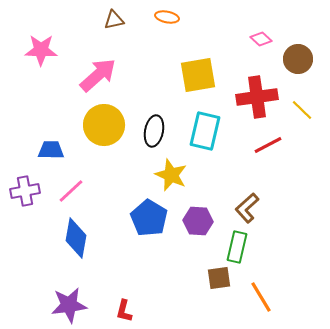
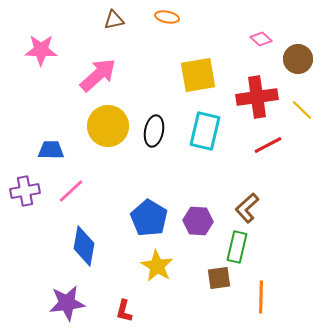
yellow circle: moved 4 px right, 1 px down
yellow star: moved 14 px left, 91 px down; rotated 8 degrees clockwise
blue diamond: moved 8 px right, 8 px down
orange line: rotated 32 degrees clockwise
purple star: moved 2 px left, 2 px up
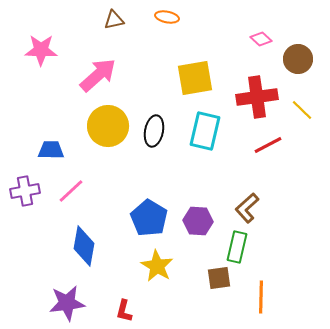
yellow square: moved 3 px left, 3 px down
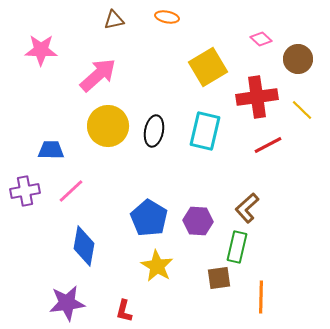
yellow square: moved 13 px right, 11 px up; rotated 21 degrees counterclockwise
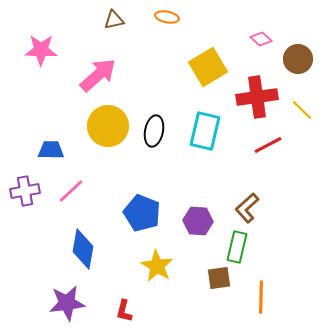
blue pentagon: moved 7 px left, 5 px up; rotated 9 degrees counterclockwise
blue diamond: moved 1 px left, 3 px down
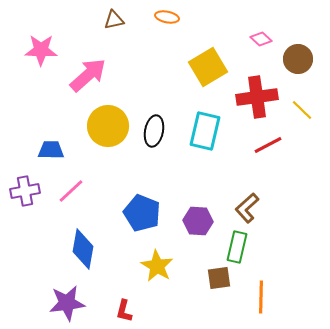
pink arrow: moved 10 px left
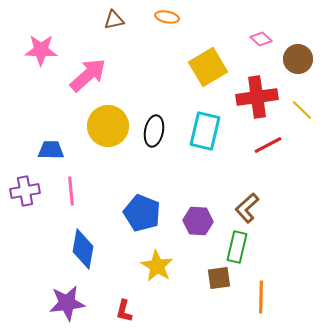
pink line: rotated 52 degrees counterclockwise
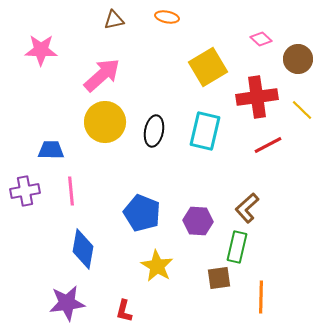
pink arrow: moved 14 px right
yellow circle: moved 3 px left, 4 px up
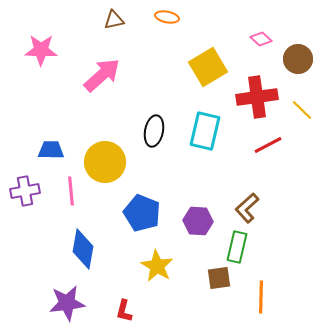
yellow circle: moved 40 px down
